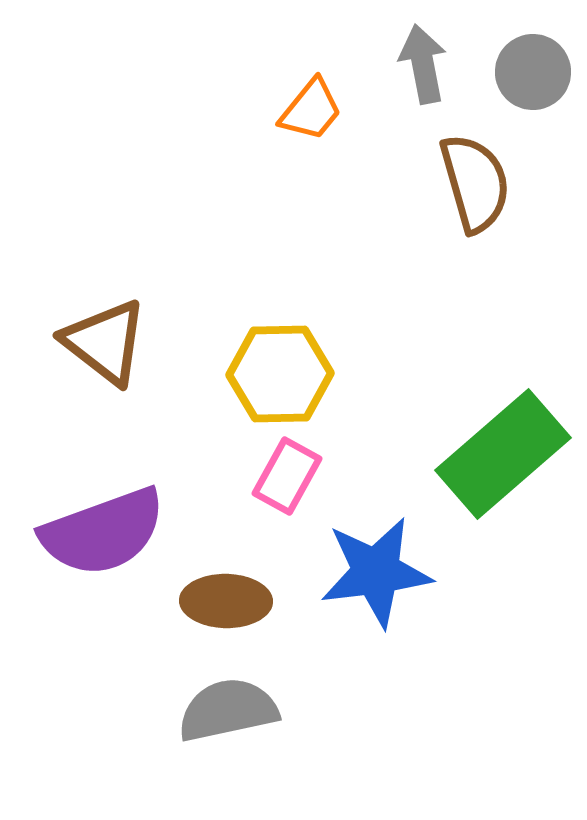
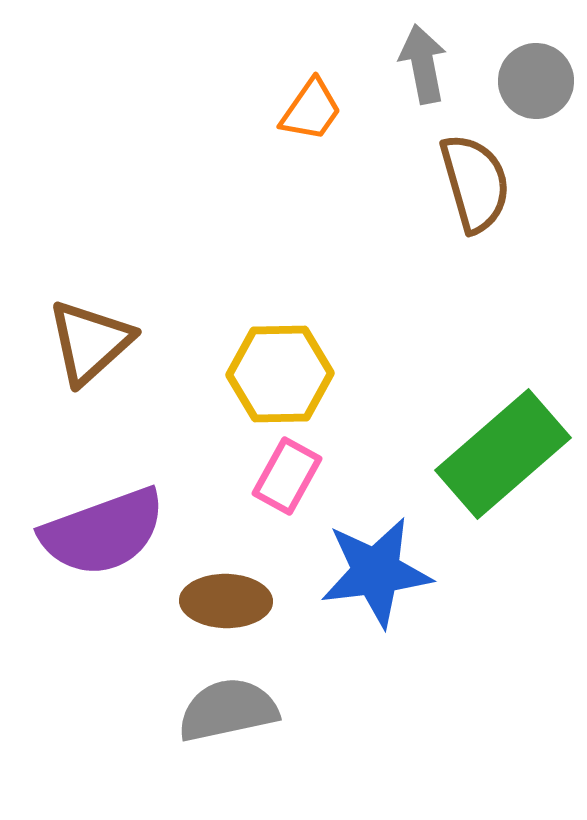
gray circle: moved 3 px right, 9 px down
orange trapezoid: rotated 4 degrees counterclockwise
brown triangle: moved 15 px left; rotated 40 degrees clockwise
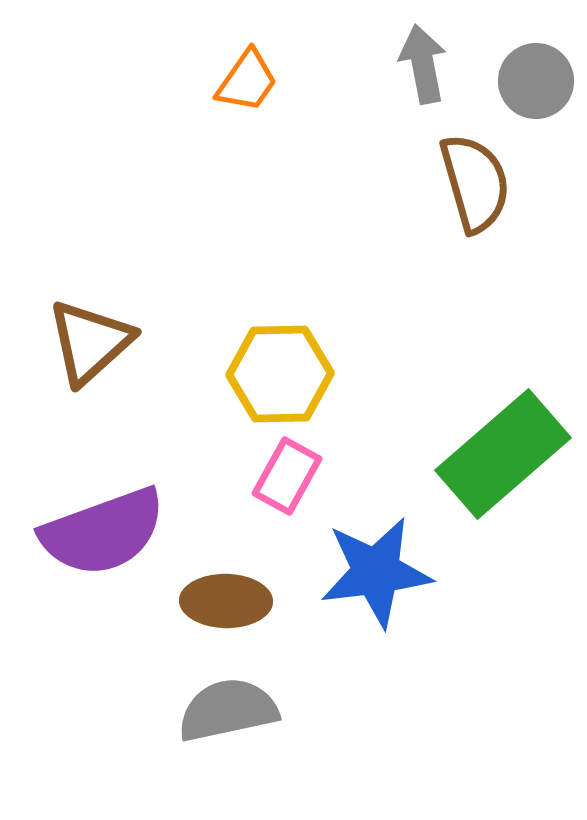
orange trapezoid: moved 64 px left, 29 px up
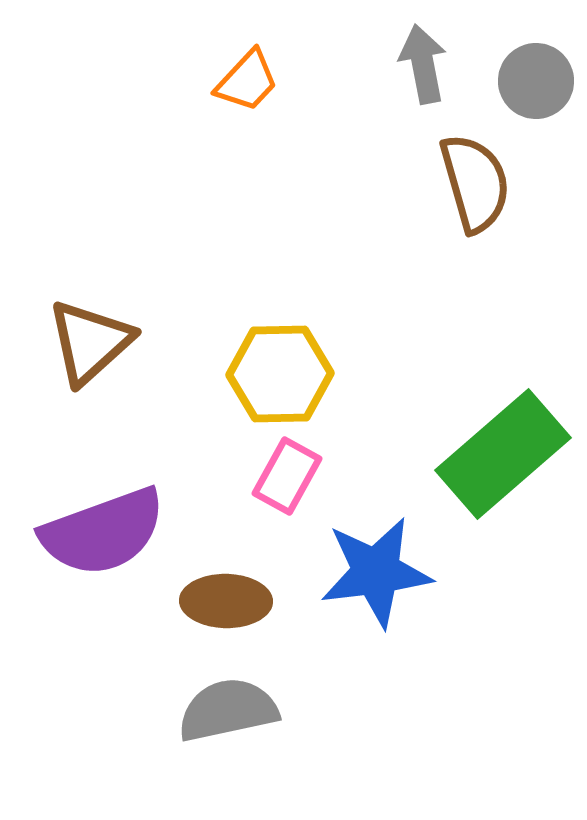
orange trapezoid: rotated 8 degrees clockwise
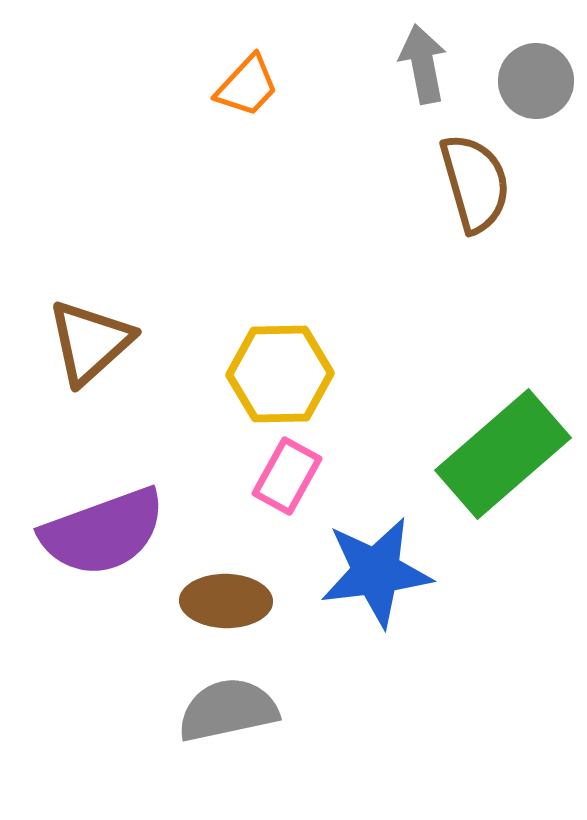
orange trapezoid: moved 5 px down
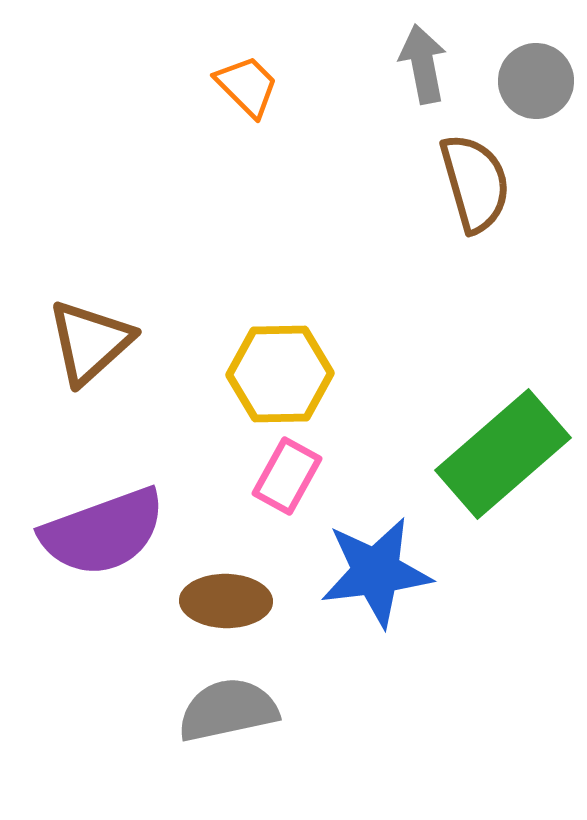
orange trapezoid: rotated 88 degrees counterclockwise
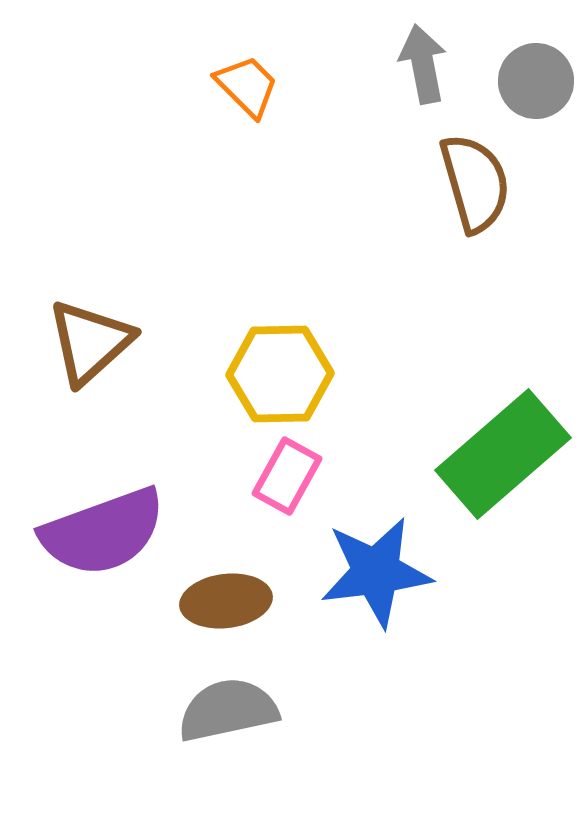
brown ellipse: rotated 8 degrees counterclockwise
